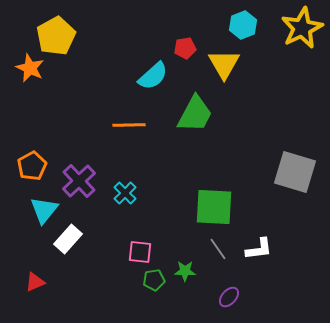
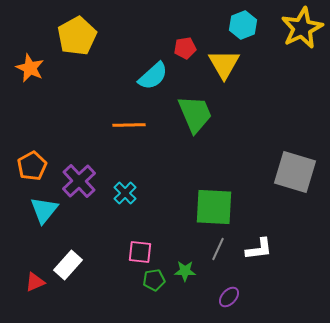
yellow pentagon: moved 21 px right
green trapezoid: rotated 51 degrees counterclockwise
white rectangle: moved 26 px down
gray line: rotated 60 degrees clockwise
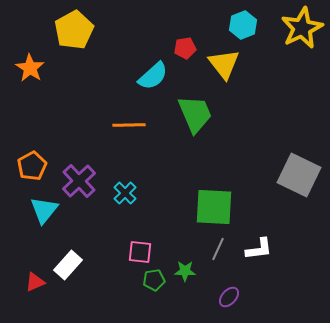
yellow pentagon: moved 3 px left, 6 px up
yellow triangle: rotated 8 degrees counterclockwise
orange star: rotated 8 degrees clockwise
gray square: moved 4 px right, 3 px down; rotated 9 degrees clockwise
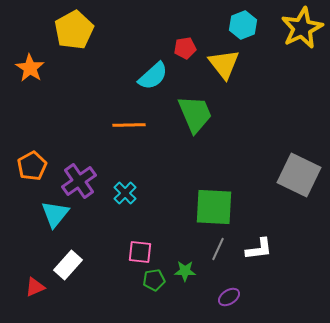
purple cross: rotated 8 degrees clockwise
cyan triangle: moved 11 px right, 4 px down
red triangle: moved 5 px down
purple ellipse: rotated 15 degrees clockwise
